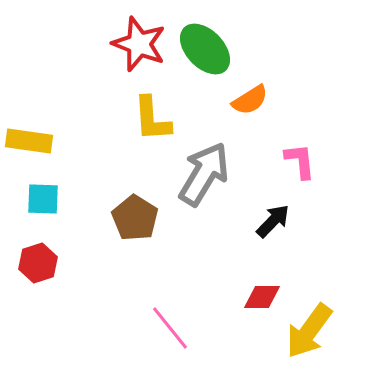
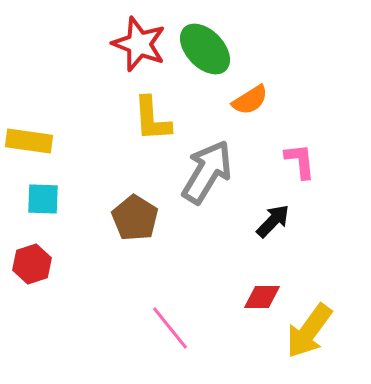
gray arrow: moved 3 px right, 2 px up
red hexagon: moved 6 px left, 1 px down
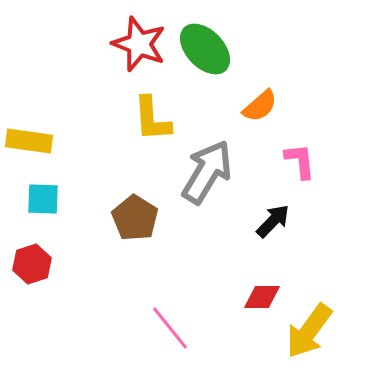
orange semicircle: moved 10 px right, 6 px down; rotated 9 degrees counterclockwise
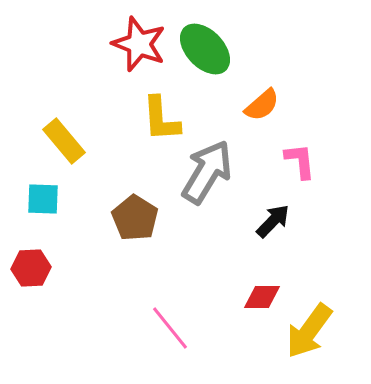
orange semicircle: moved 2 px right, 1 px up
yellow L-shape: moved 9 px right
yellow rectangle: moved 35 px right; rotated 42 degrees clockwise
red hexagon: moved 1 px left, 4 px down; rotated 15 degrees clockwise
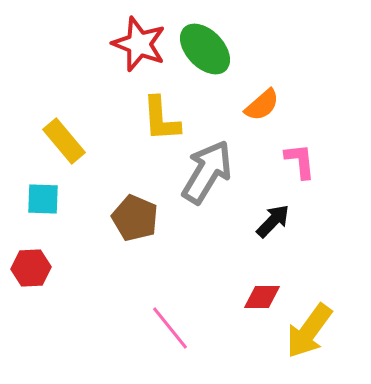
brown pentagon: rotated 9 degrees counterclockwise
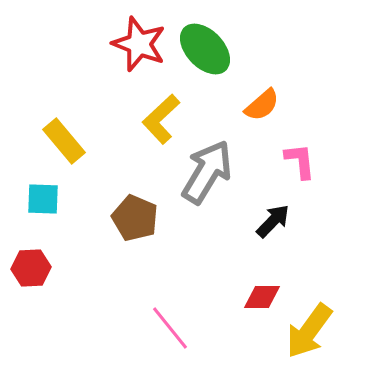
yellow L-shape: rotated 51 degrees clockwise
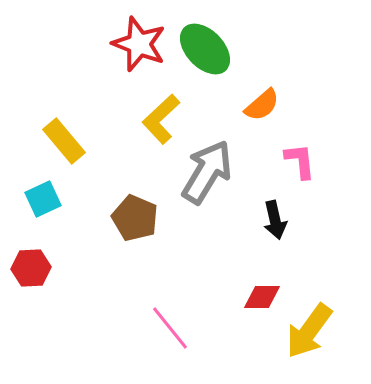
cyan square: rotated 27 degrees counterclockwise
black arrow: moved 2 px right, 1 px up; rotated 123 degrees clockwise
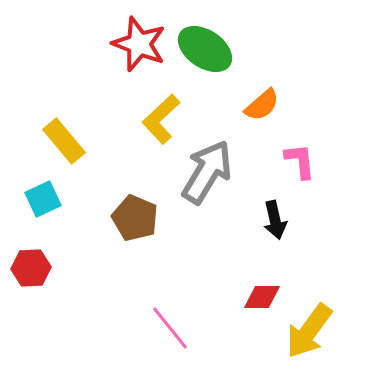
green ellipse: rotated 12 degrees counterclockwise
